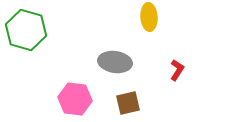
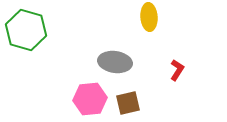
pink hexagon: moved 15 px right; rotated 12 degrees counterclockwise
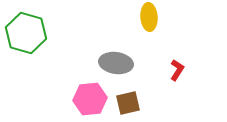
green hexagon: moved 3 px down
gray ellipse: moved 1 px right, 1 px down
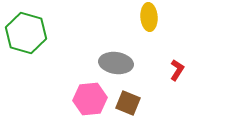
brown square: rotated 35 degrees clockwise
